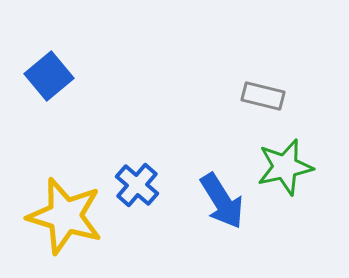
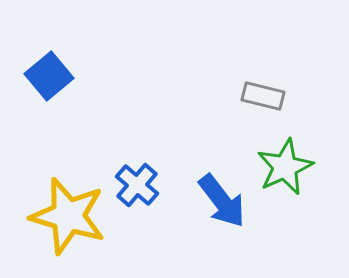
green star: rotated 12 degrees counterclockwise
blue arrow: rotated 6 degrees counterclockwise
yellow star: moved 3 px right
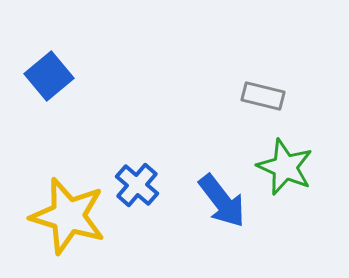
green star: rotated 24 degrees counterclockwise
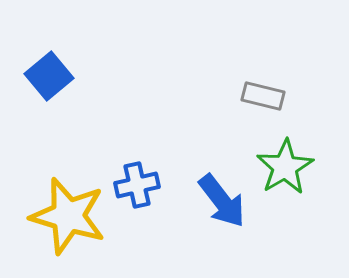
green star: rotated 18 degrees clockwise
blue cross: rotated 36 degrees clockwise
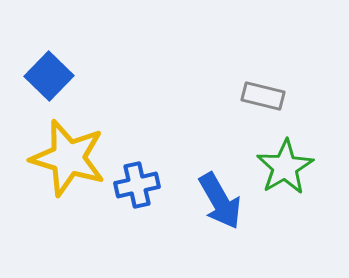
blue square: rotated 6 degrees counterclockwise
blue arrow: moved 2 px left; rotated 8 degrees clockwise
yellow star: moved 58 px up
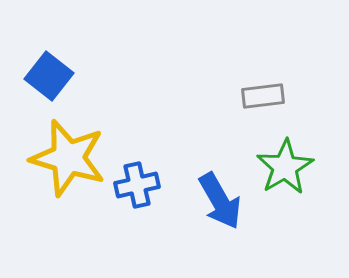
blue square: rotated 6 degrees counterclockwise
gray rectangle: rotated 21 degrees counterclockwise
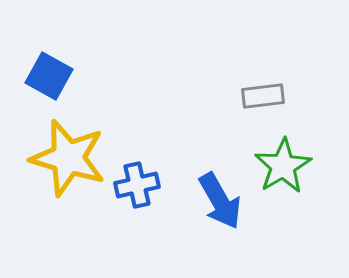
blue square: rotated 9 degrees counterclockwise
green star: moved 2 px left, 1 px up
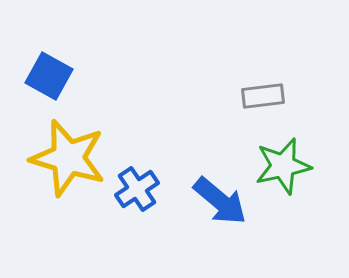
green star: rotated 18 degrees clockwise
blue cross: moved 4 px down; rotated 21 degrees counterclockwise
blue arrow: rotated 20 degrees counterclockwise
